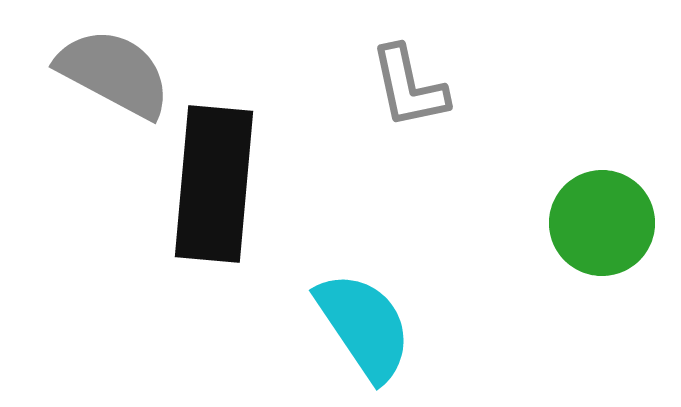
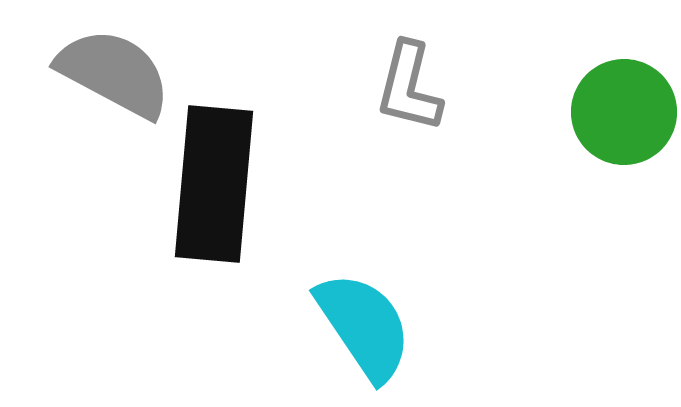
gray L-shape: rotated 26 degrees clockwise
green circle: moved 22 px right, 111 px up
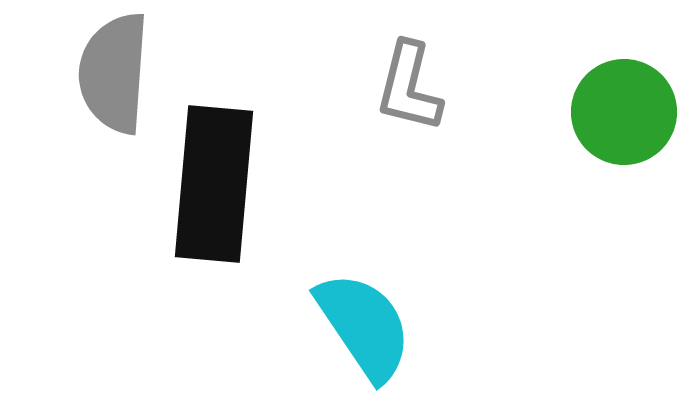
gray semicircle: rotated 114 degrees counterclockwise
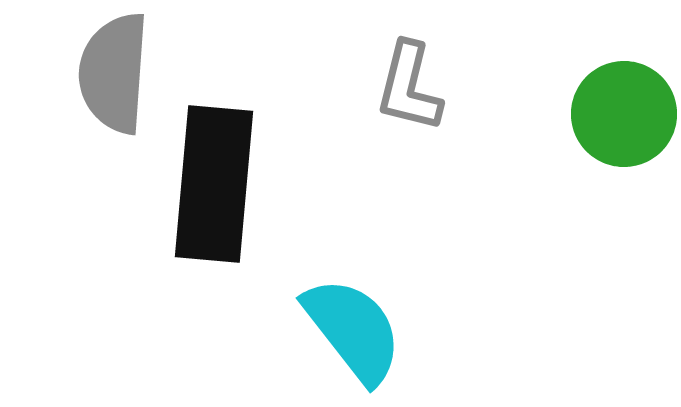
green circle: moved 2 px down
cyan semicircle: moved 11 px left, 4 px down; rotated 4 degrees counterclockwise
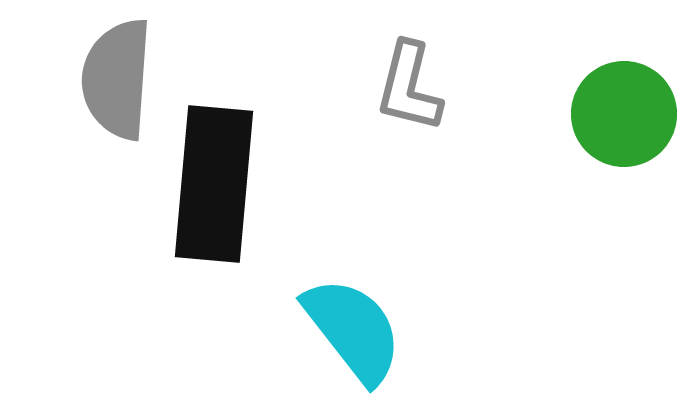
gray semicircle: moved 3 px right, 6 px down
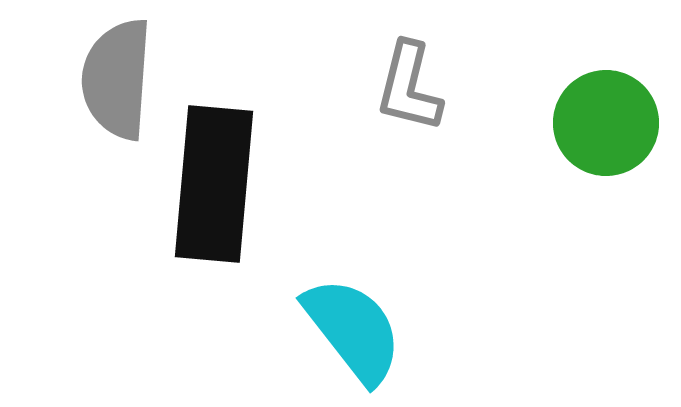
green circle: moved 18 px left, 9 px down
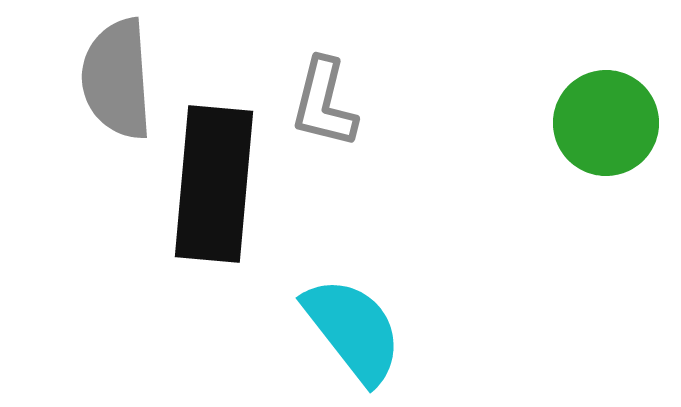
gray semicircle: rotated 8 degrees counterclockwise
gray L-shape: moved 85 px left, 16 px down
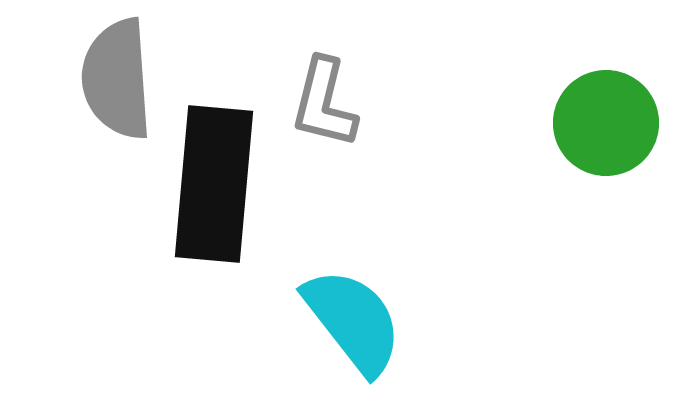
cyan semicircle: moved 9 px up
